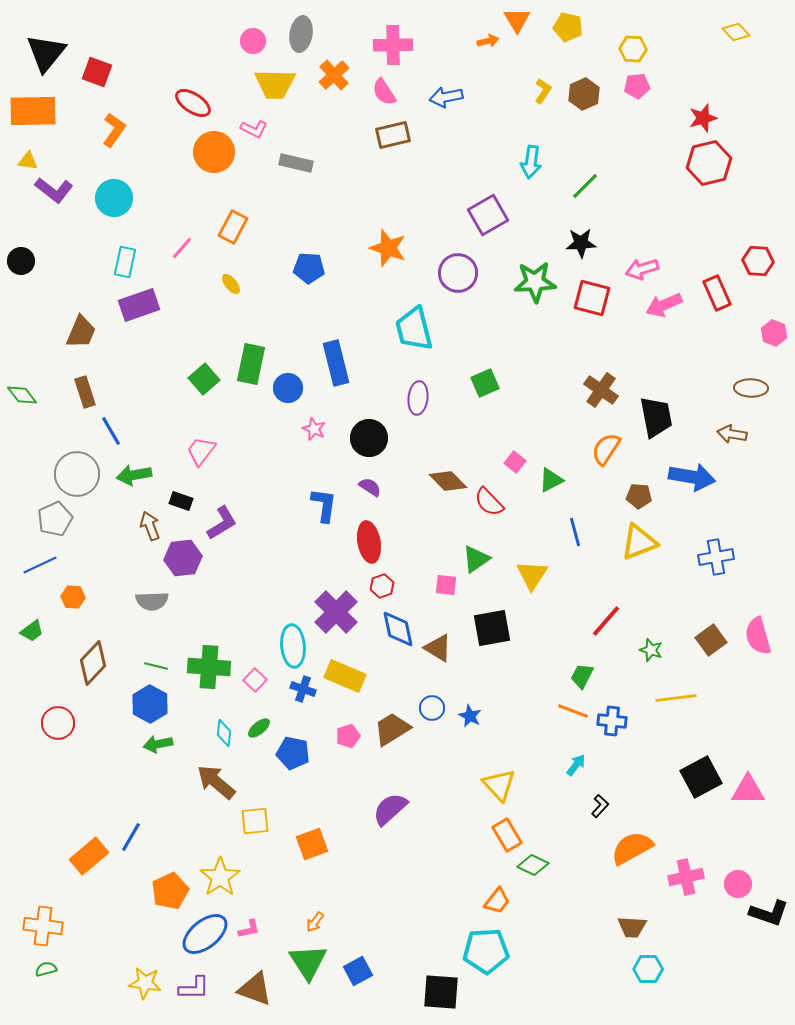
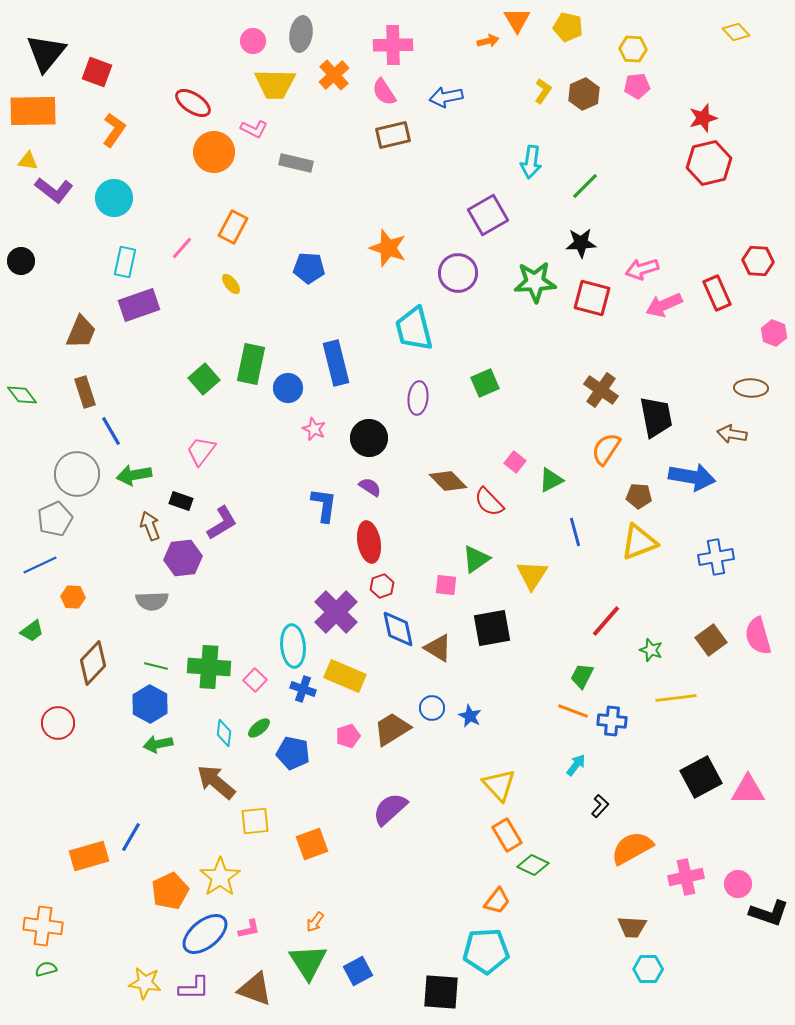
orange rectangle at (89, 856): rotated 24 degrees clockwise
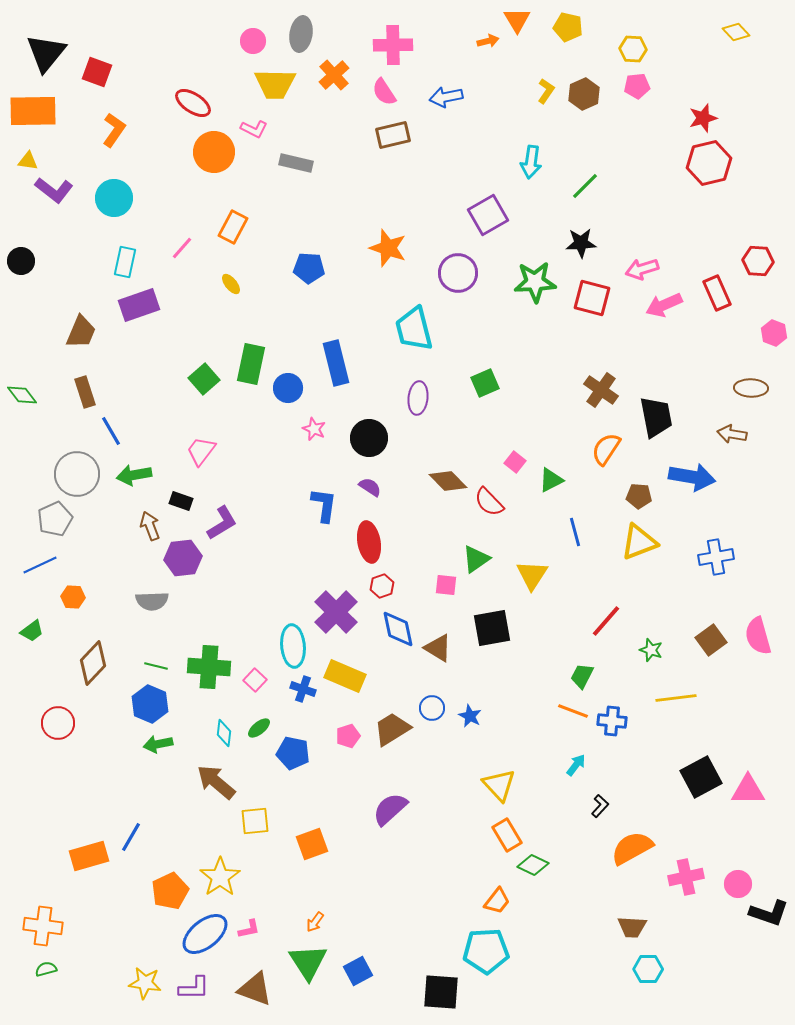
yellow L-shape at (543, 91): moved 3 px right
blue hexagon at (150, 704): rotated 6 degrees counterclockwise
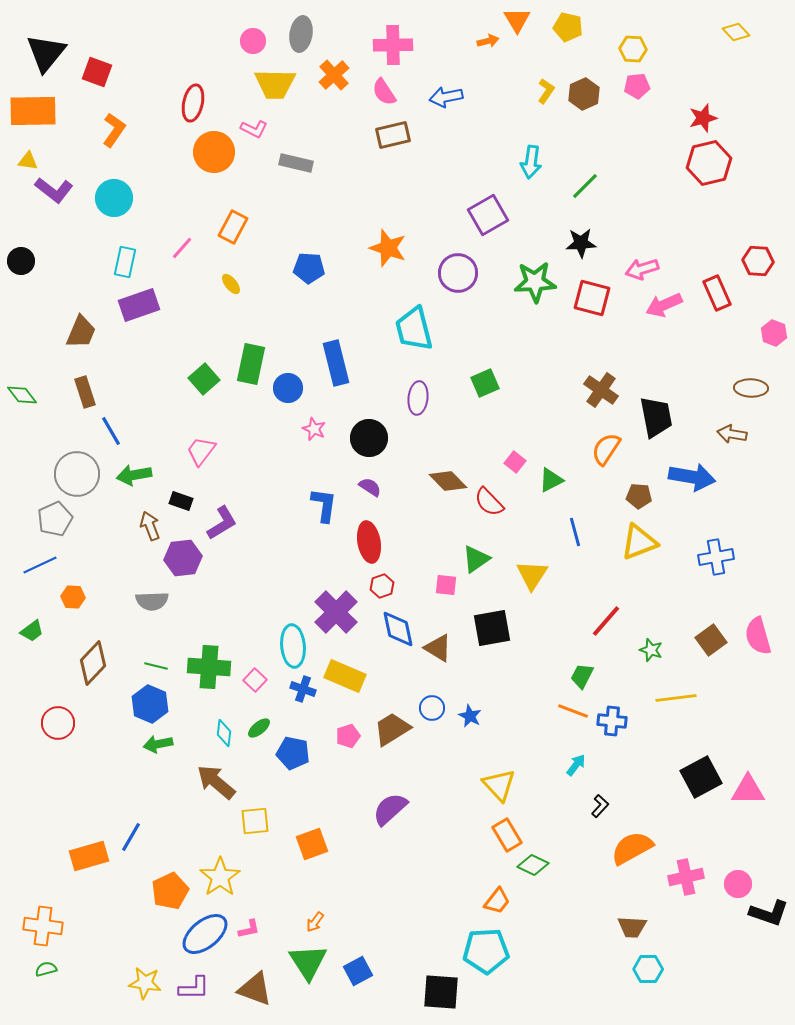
red ellipse at (193, 103): rotated 69 degrees clockwise
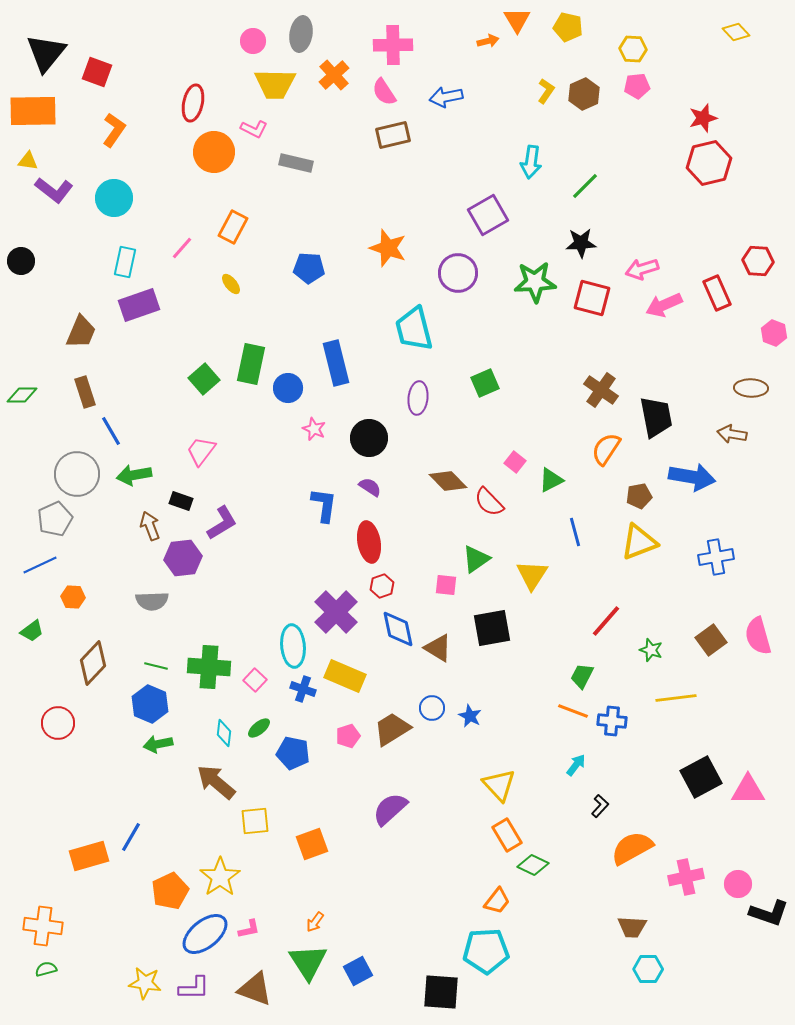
green diamond at (22, 395): rotated 52 degrees counterclockwise
brown pentagon at (639, 496): rotated 15 degrees counterclockwise
